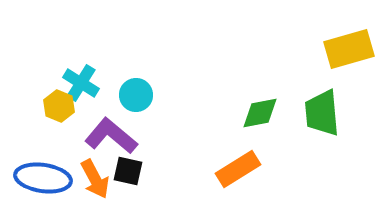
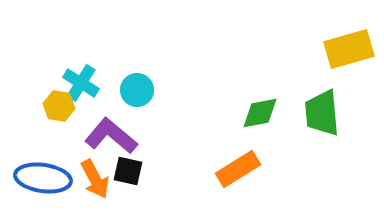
cyan circle: moved 1 px right, 5 px up
yellow hexagon: rotated 12 degrees counterclockwise
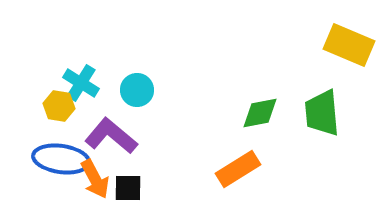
yellow rectangle: moved 4 px up; rotated 39 degrees clockwise
black square: moved 17 px down; rotated 12 degrees counterclockwise
blue ellipse: moved 18 px right, 19 px up
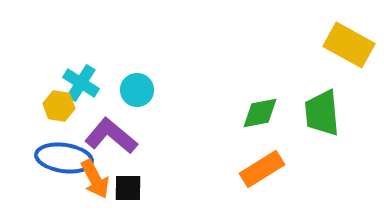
yellow rectangle: rotated 6 degrees clockwise
blue ellipse: moved 3 px right, 1 px up
orange rectangle: moved 24 px right
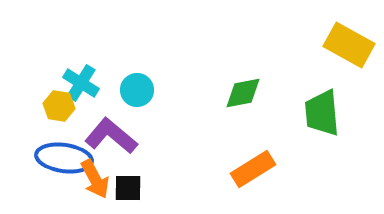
green diamond: moved 17 px left, 20 px up
orange rectangle: moved 9 px left
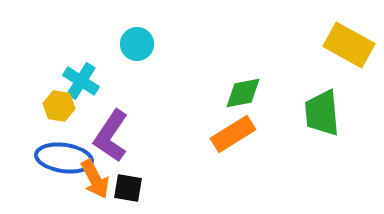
cyan cross: moved 2 px up
cyan circle: moved 46 px up
purple L-shape: rotated 96 degrees counterclockwise
orange rectangle: moved 20 px left, 35 px up
black square: rotated 8 degrees clockwise
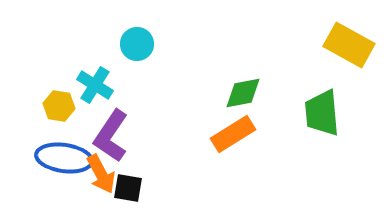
cyan cross: moved 14 px right, 4 px down
orange arrow: moved 6 px right, 5 px up
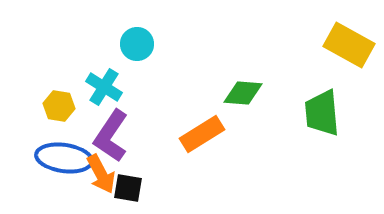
cyan cross: moved 9 px right, 2 px down
green diamond: rotated 15 degrees clockwise
orange rectangle: moved 31 px left
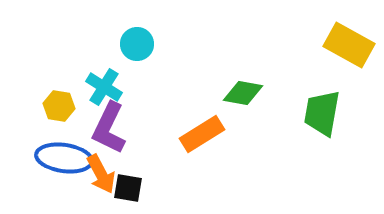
green diamond: rotated 6 degrees clockwise
green trapezoid: rotated 15 degrees clockwise
purple L-shape: moved 2 px left, 8 px up; rotated 8 degrees counterclockwise
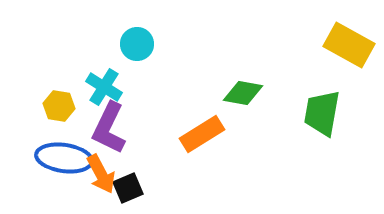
black square: rotated 32 degrees counterclockwise
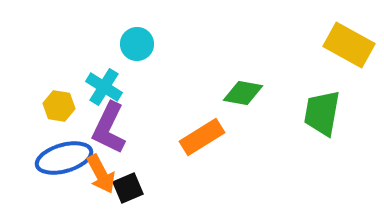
orange rectangle: moved 3 px down
blue ellipse: rotated 24 degrees counterclockwise
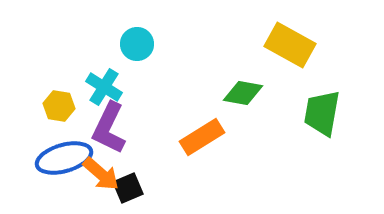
yellow rectangle: moved 59 px left
orange arrow: rotated 21 degrees counterclockwise
